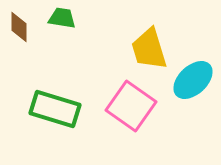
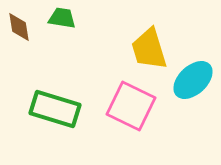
brown diamond: rotated 8 degrees counterclockwise
pink square: rotated 9 degrees counterclockwise
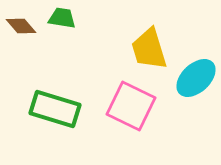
brown diamond: moved 2 px right, 1 px up; rotated 32 degrees counterclockwise
cyan ellipse: moved 3 px right, 2 px up
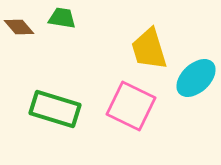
brown diamond: moved 2 px left, 1 px down
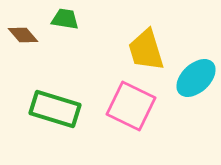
green trapezoid: moved 3 px right, 1 px down
brown diamond: moved 4 px right, 8 px down
yellow trapezoid: moved 3 px left, 1 px down
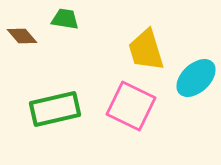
brown diamond: moved 1 px left, 1 px down
green rectangle: rotated 30 degrees counterclockwise
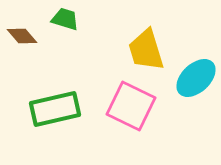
green trapezoid: rotated 8 degrees clockwise
